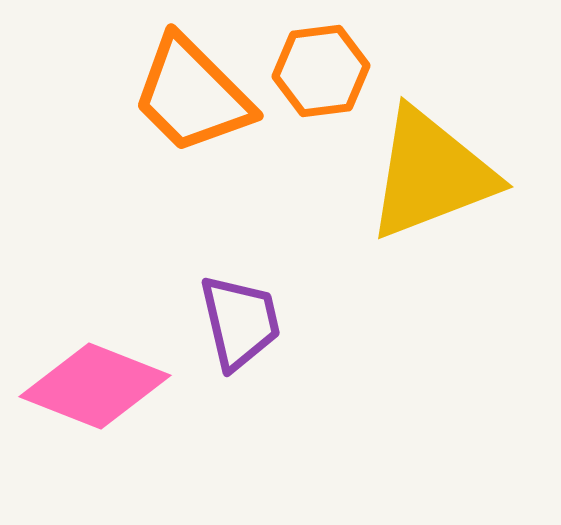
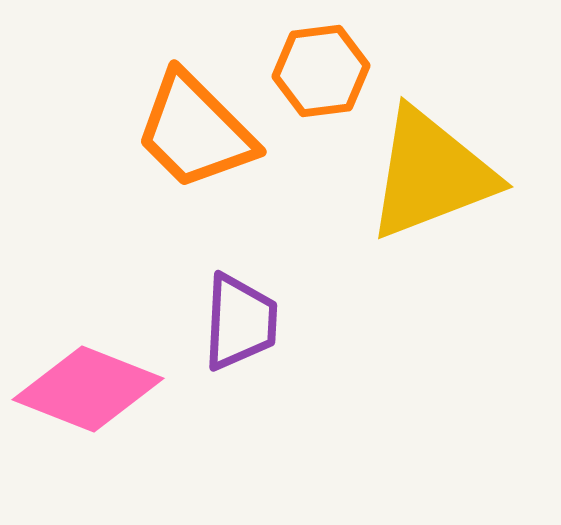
orange trapezoid: moved 3 px right, 36 px down
purple trapezoid: rotated 16 degrees clockwise
pink diamond: moved 7 px left, 3 px down
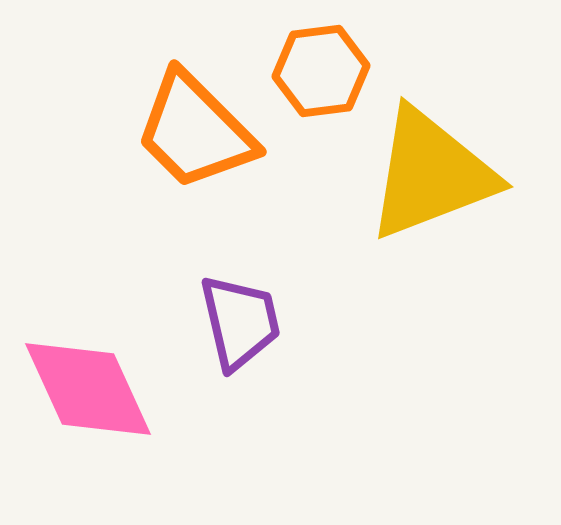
purple trapezoid: rotated 16 degrees counterclockwise
pink diamond: rotated 44 degrees clockwise
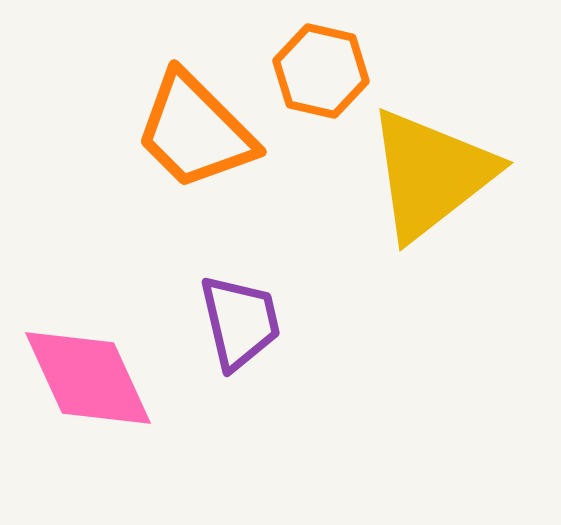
orange hexagon: rotated 20 degrees clockwise
yellow triangle: rotated 17 degrees counterclockwise
pink diamond: moved 11 px up
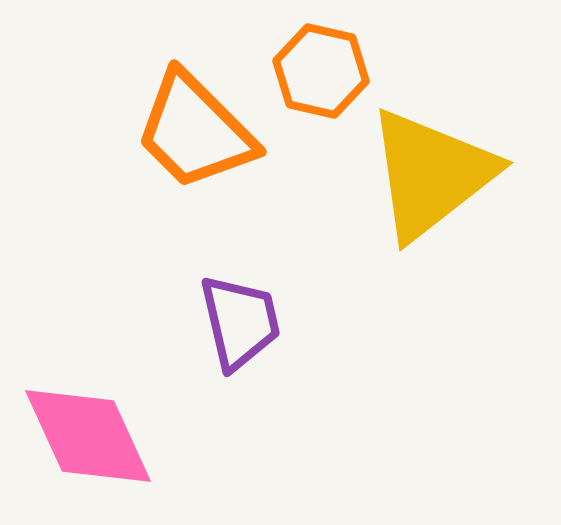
pink diamond: moved 58 px down
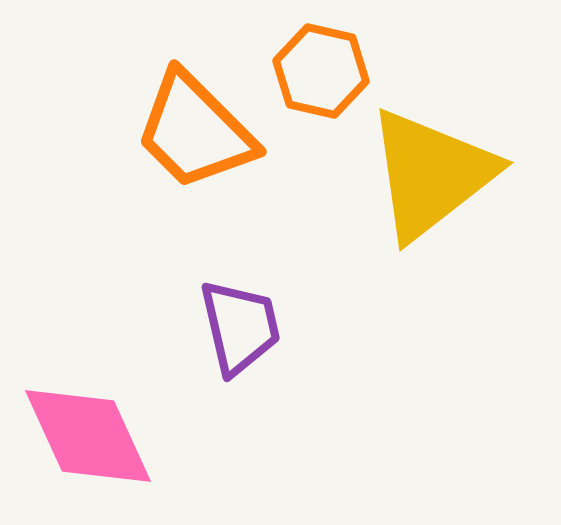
purple trapezoid: moved 5 px down
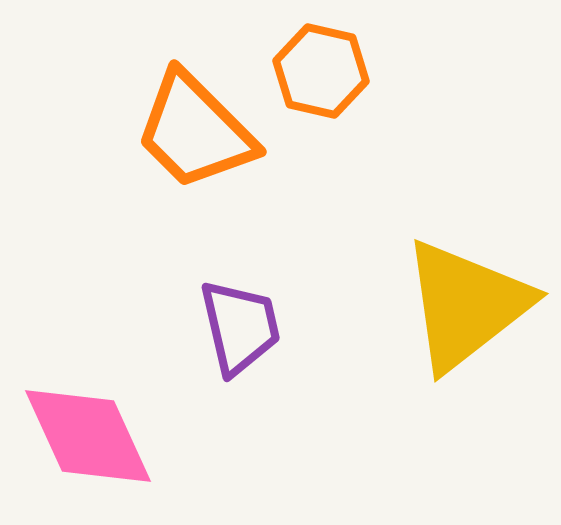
yellow triangle: moved 35 px right, 131 px down
